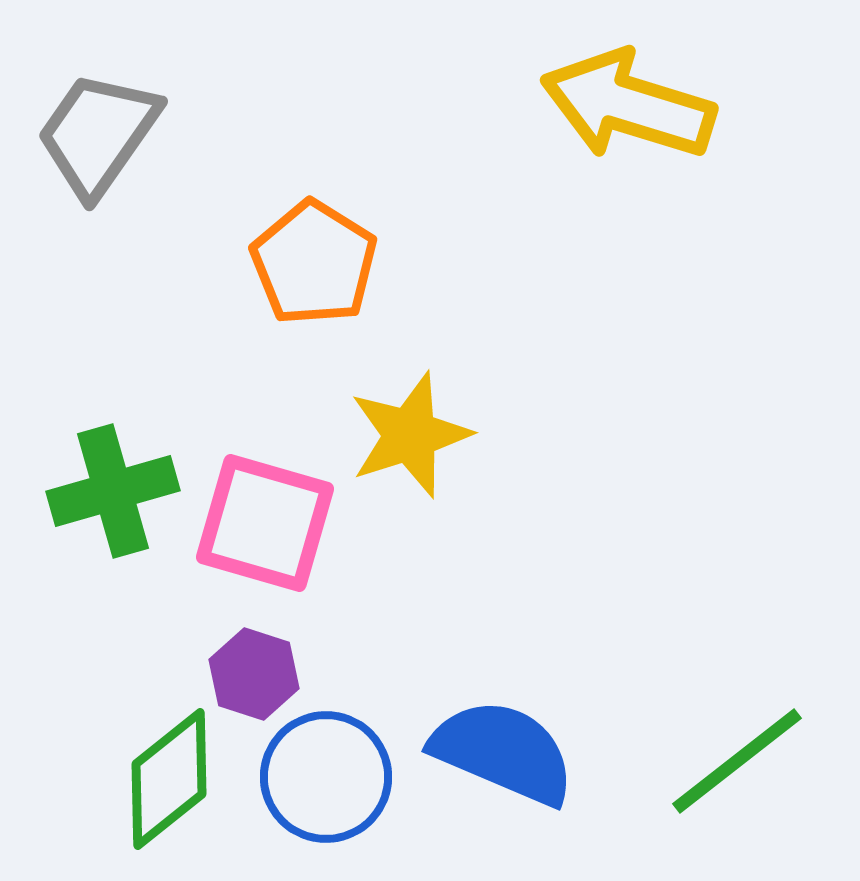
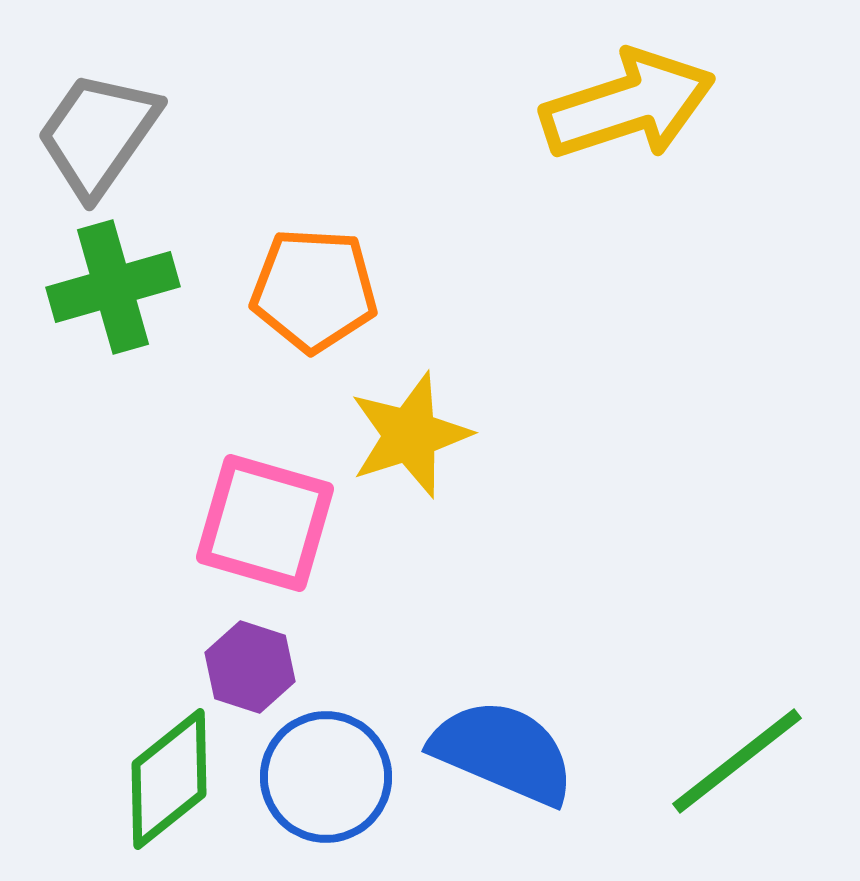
yellow arrow: rotated 145 degrees clockwise
orange pentagon: moved 27 px down; rotated 29 degrees counterclockwise
green cross: moved 204 px up
purple hexagon: moved 4 px left, 7 px up
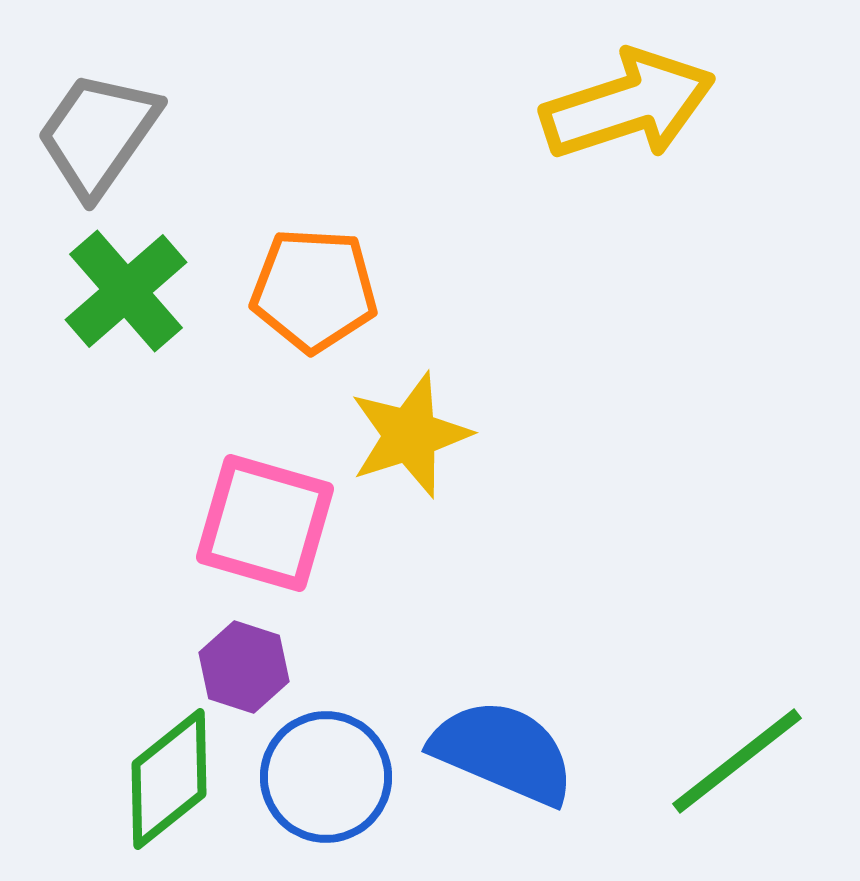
green cross: moved 13 px right, 4 px down; rotated 25 degrees counterclockwise
purple hexagon: moved 6 px left
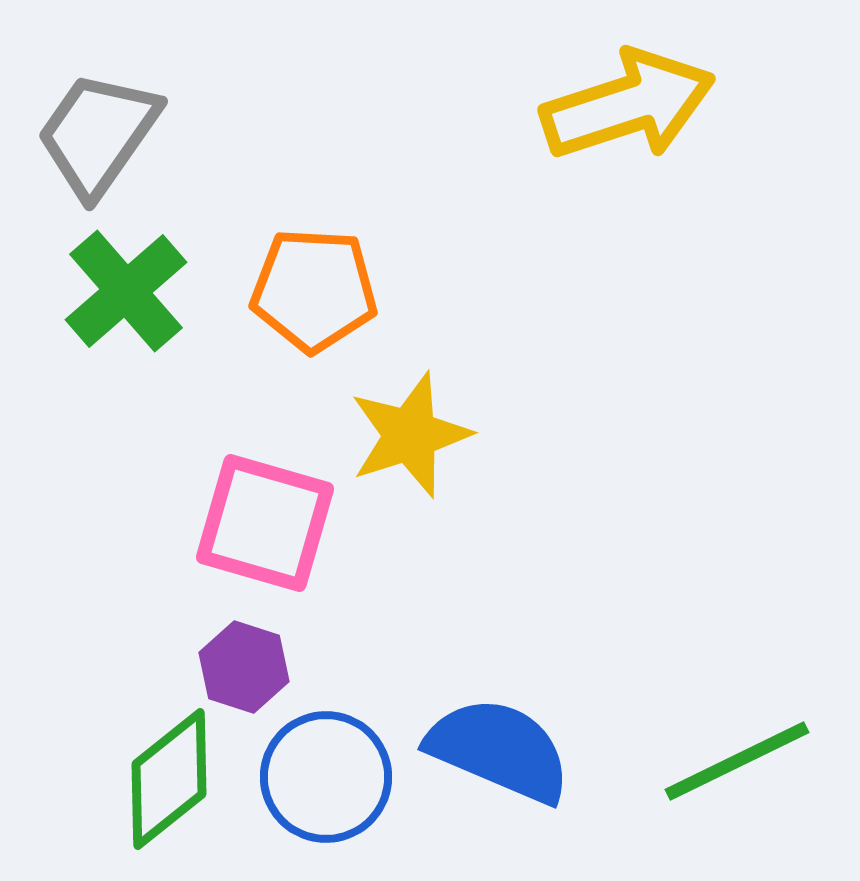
blue semicircle: moved 4 px left, 2 px up
green line: rotated 12 degrees clockwise
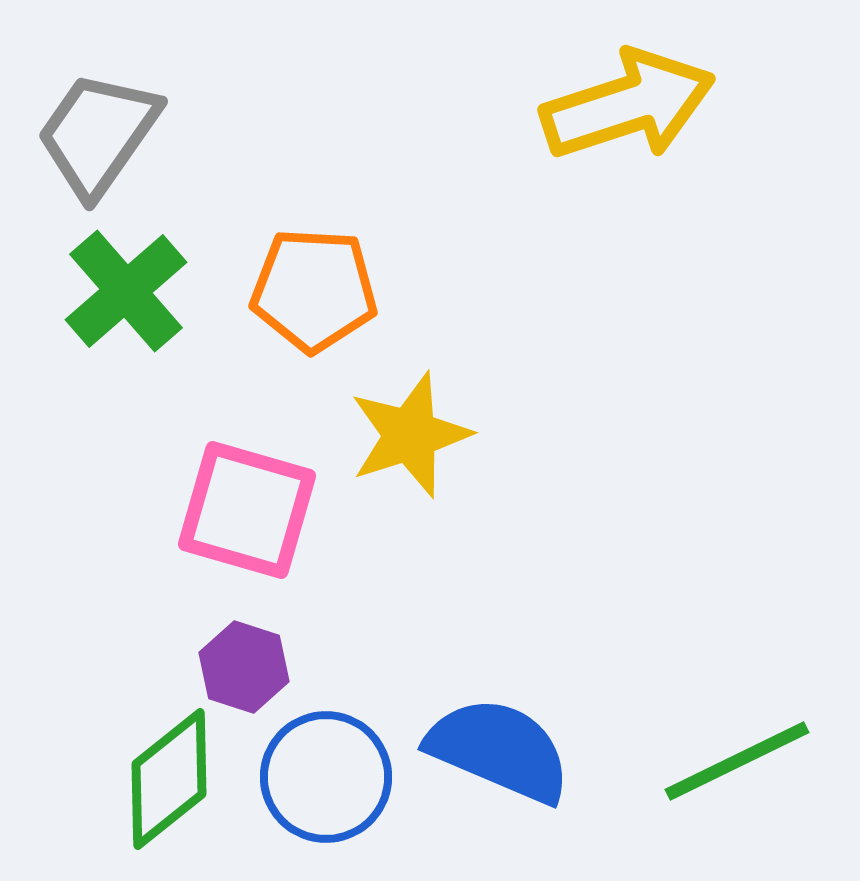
pink square: moved 18 px left, 13 px up
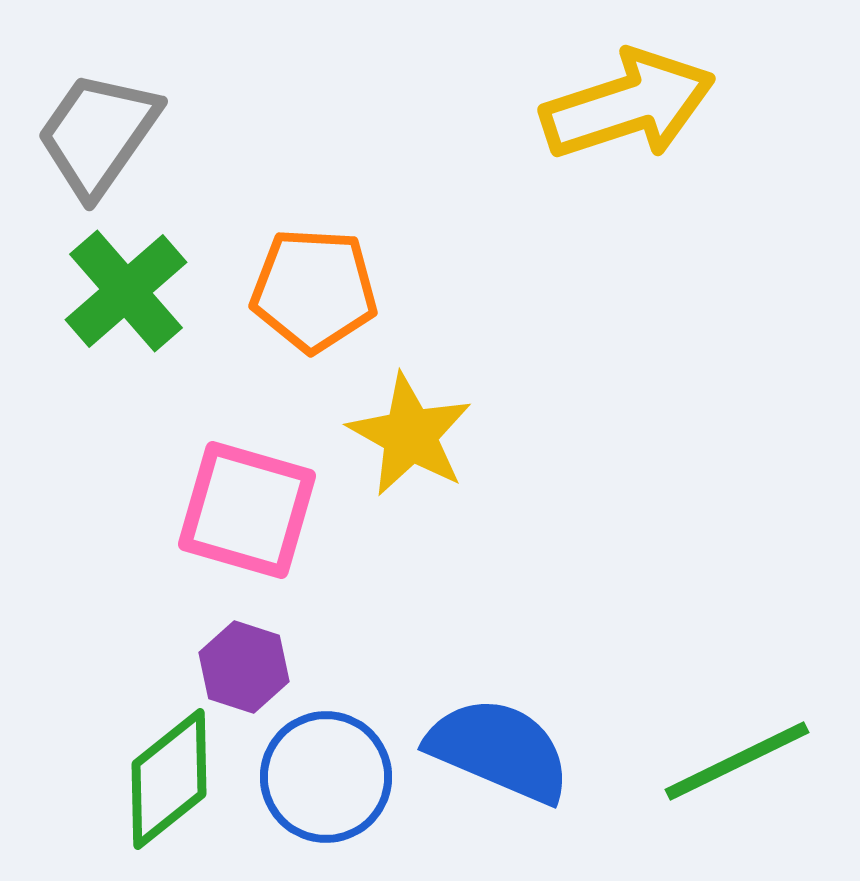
yellow star: rotated 25 degrees counterclockwise
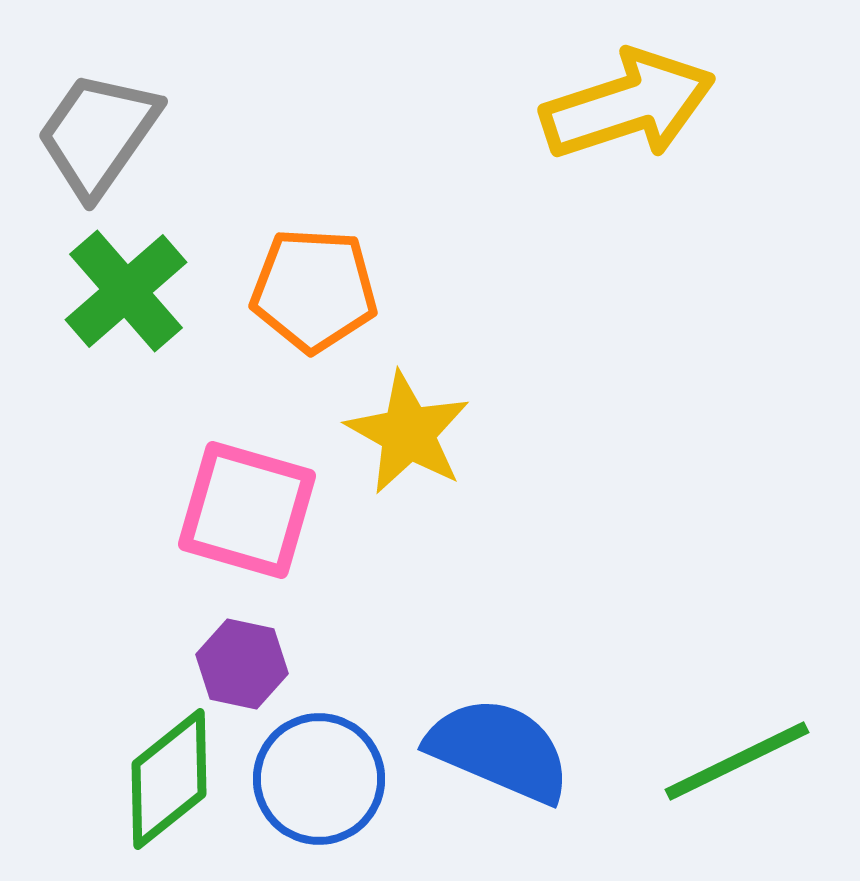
yellow star: moved 2 px left, 2 px up
purple hexagon: moved 2 px left, 3 px up; rotated 6 degrees counterclockwise
blue circle: moved 7 px left, 2 px down
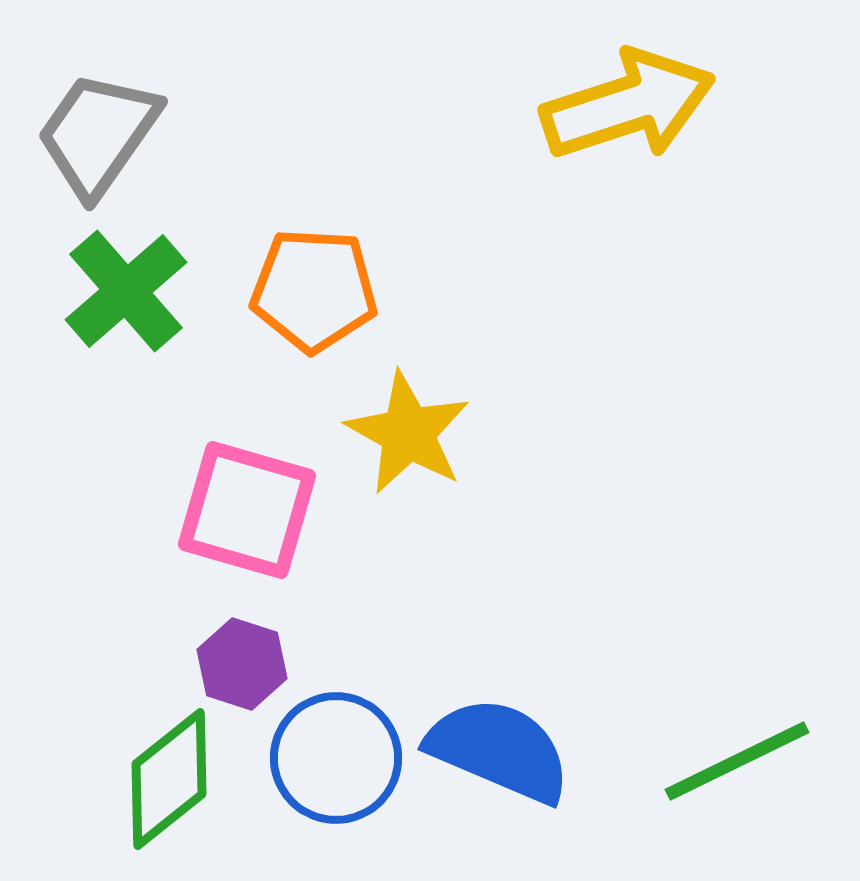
purple hexagon: rotated 6 degrees clockwise
blue circle: moved 17 px right, 21 px up
